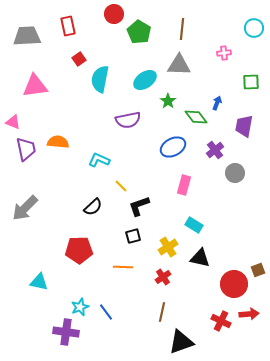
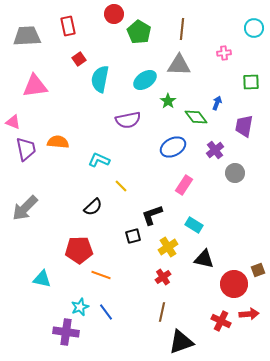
pink rectangle at (184, 185): rotated 18 degrees clockwise
black L-shape at (139, 206): moved 13 px right, 9 px down
black triangle at (200, 258): moved 4 px right, 1 px down
orange line at (123, 267): moved 22 px left, 8 px down; rotated 18 degrees clockwise
cyan triangle at (39, 282): moved 3 px right, 3 px up
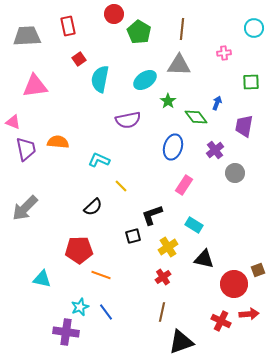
blue ellipse at (173, 147): rotated 45 degrees counterclockwise
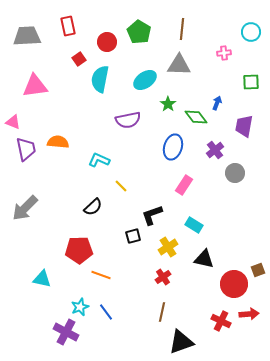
red circle at (114, 14): moved 7 px left, 28 px down
cyan circle at (254, 28): moved 3 px left, 4 px down
green star at (168, 101): moved 3 px down
purple cross at (66, 332): rotated 20 degrees clockwise
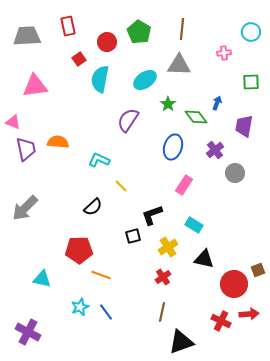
purple semicircle at (128, 120): rotated 135 degrees clockwise
purple cross at (66, 332): moved 38 px left
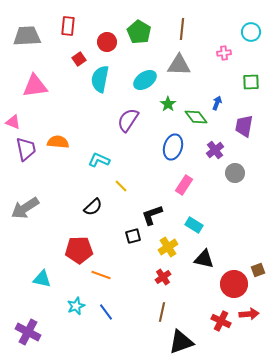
red rectangle at (68, 26): rotated 18 degrees clockwise
gray arrow at (25, 208): rotated 12 degrees clockwise
cyan star at (80, 307): moved 4 px left, 1 px up
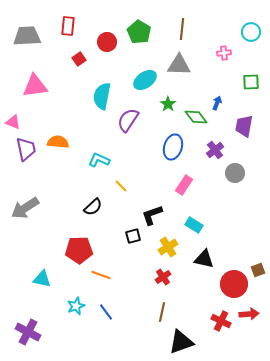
cyan semicircle at (100, 79): moved 2 px right, 17 px down
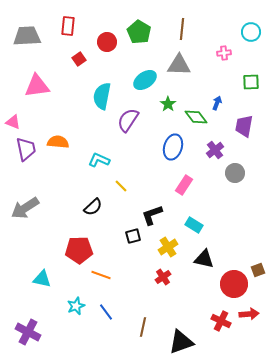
pink triangle at (35, 86): moved 2 px right
brown line at (162, 312): moved 19 px left, 15 px down
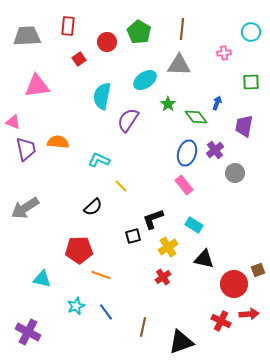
blue ellipse at (173, 147): moved 14 px right, 6 px down
pink rectangle at (184, 185): rotated 72 degrees counterclockwise
black L-shape at (152, 215): moved 1 px right, 4 px down
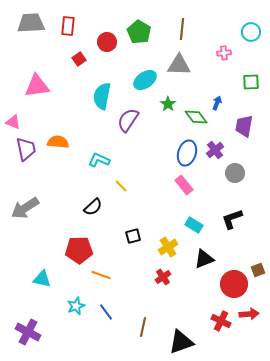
gray trapezoid at (27, 36): moved 4 px right, 13 px up
black L-shape at (153, 219): moved 79 px right
black triangle at (204, 259): rotated 35 degrees counterclockwise
